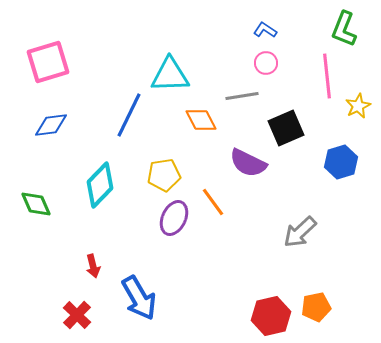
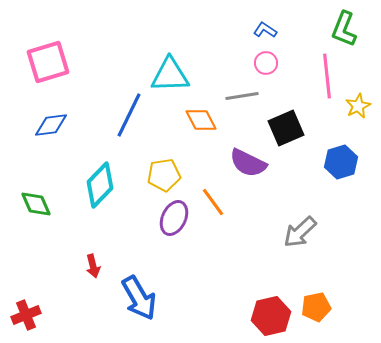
red cross: moved 51 px left; rotated 24 degrees clockwise
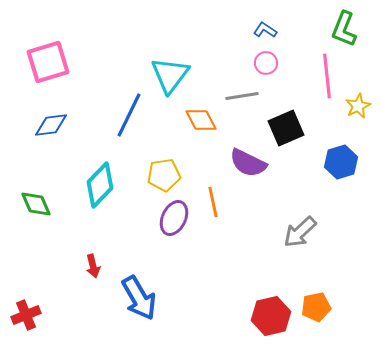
cyan triangle: rotated 51 degrees counterclockwise
orange line: rotated 24 degrees clockwise
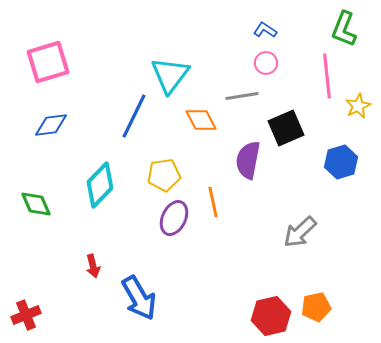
blue line: moved 5 px right, 1 px down
purple semicircle: moved 3 px up; rotated 75 degrees clockwise
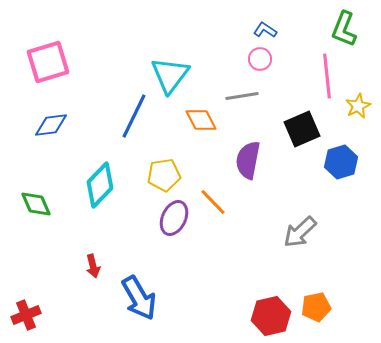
pink circle: moved 6 px left, 4 px up
black square: moved 16 px right, 1 px down
orange line: rotated 32 degrees counterclockwise
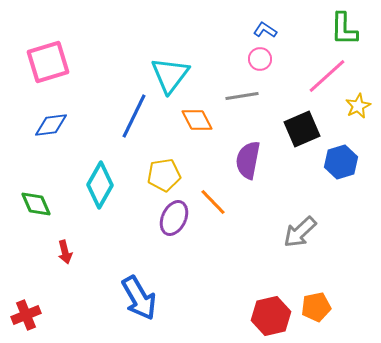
green L-shape: rotated 21 degrees counterclockwise
pink line: rotated 54 degrees clockwise
orange diamond: moved 4 px left
cyan diamond: rotated 15 degrees counterclockwise
red arrow: moved 28 px left, 14 px up
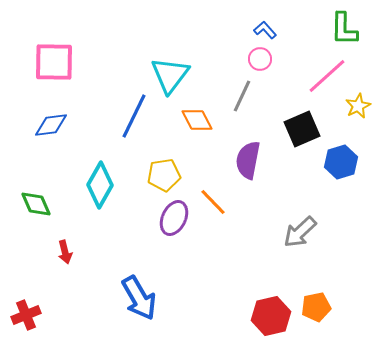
blue L-shape: rotated 15 degrees clockwise
pink square: moved 6 px right; rotated 18 degrees clockwise
gray line: rotated 56 degrees counterclockwise
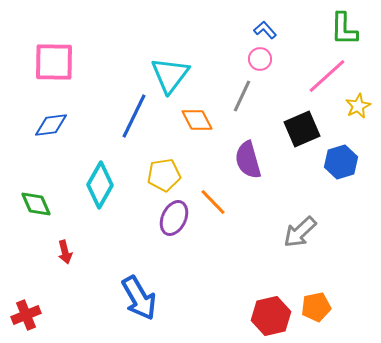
purple semicircle: rotated 27 degrees counterclockwise
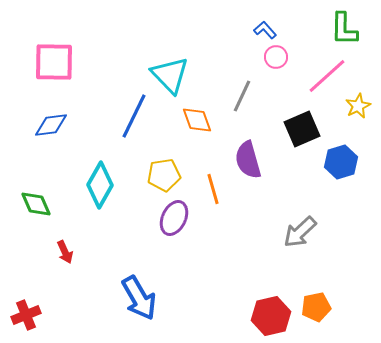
pink circle: moved 16 px right, 2 px up
cyan triangle: rotated 21 degrees counterclockwise
orange diamond: rotated 8 degrees clockwise
orange line: moved 13 px up; rotated 28 degrees clockwise
red arrow: rotated 10 degrees counterclockwise
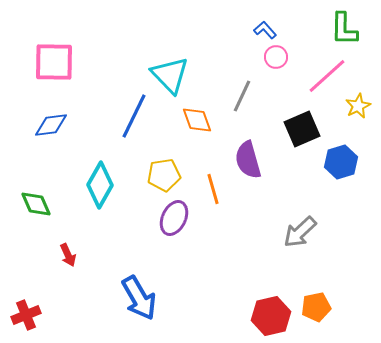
red arrow: moved 3 px right, 3 px down
